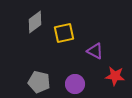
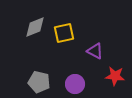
gray diamond: moved 5 px down; rotated 15 degrees clockwise
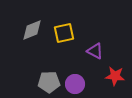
gray diamond: moved 3 px left, 3 px down
gray pentagon: moved 10 px right; rotated 15 degrees counterclockwise
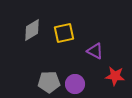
gray diamond: rotated 10 degrees counterclockwise
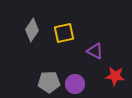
gray diamond: rotated 25 degrees counterclockwise
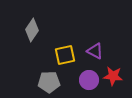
yellow square: moved 1 px right, 22 px down
red star: moved 2 px left
purple circle: moved 14 px right, 4 px up
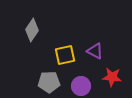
red star: moved 1 px left, 1 px down
purple circle: moved 8 px left, 6 px down
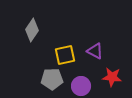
gray pentagon: moved 3 px right, 3 px up
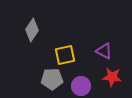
purple triangle: moved 9 px right
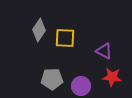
gray diamond: moved 7 px right
yellow square: moved 17 px up; rotated 15 degrees clockwise
